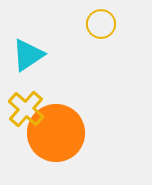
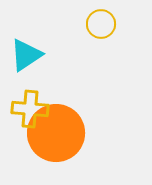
cyan triangle: moved 2 px left
yellow cross: moved 4 px right; rotated 36 degrees counterclockwise
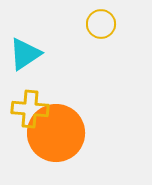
cyan triangle: moved 1 px left, 1 px up
